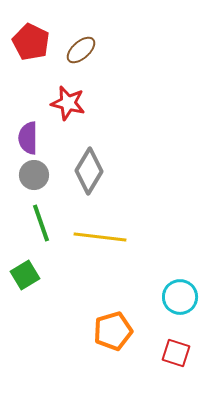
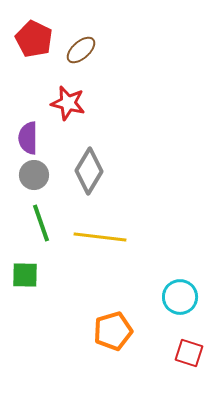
red pentagon: moved 3 px right, 3 px up
green square: rotated 32 degrees clockwise
red square: moved 13 px right
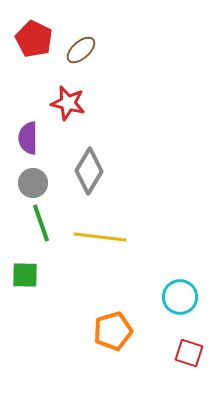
gray circle: moved 1 px left, 8 px down
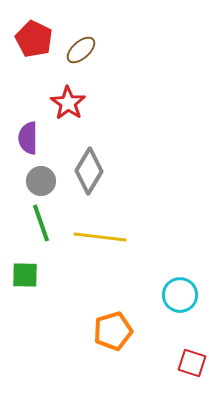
red star: rotated 20 degrees clockwise
gray circle: moved 8 px right, 2 px up
cyan circle: moved 2 px up
red square: moved 3 px right, 10 px down
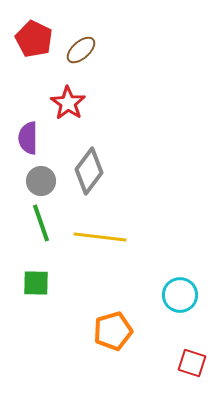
gray diamond: rotated 6 degrees clockwise
green square: moved 11 px right, 8 px down
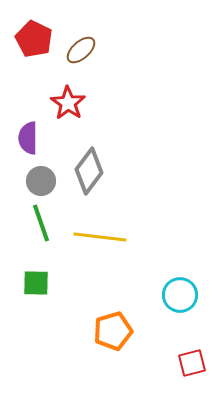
red square: rotated 32 degrees counterclockwise
